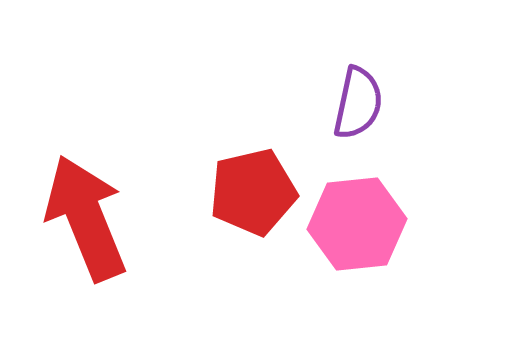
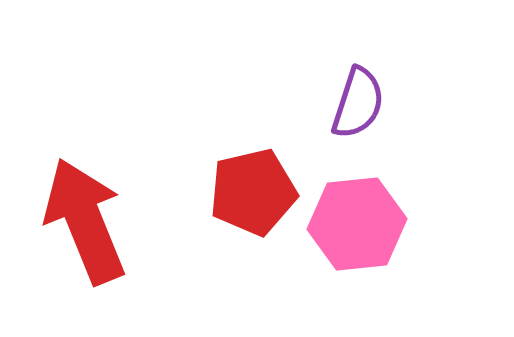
purple semicircle: rotated 6 degrees clockwise
red arrow: moved 1 px left, 3 px down
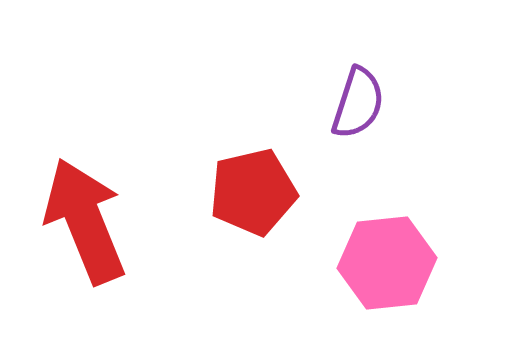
pink hexagon: moved 30 px right, 39 px down
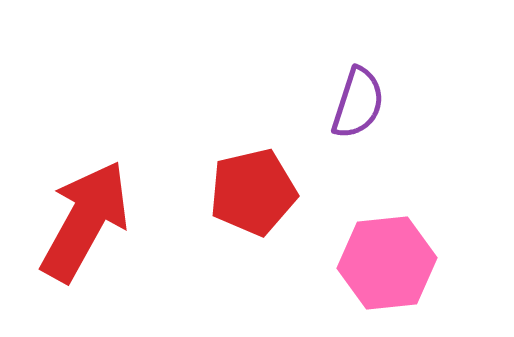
red arrow: rotated 51 degrees clockwise
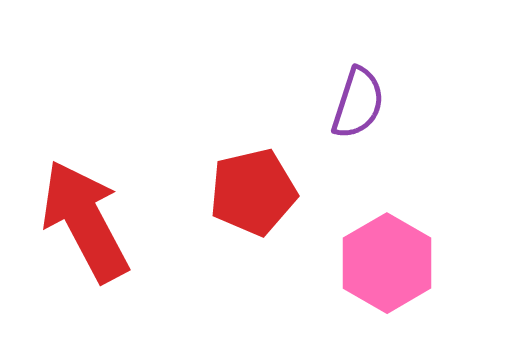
red arrow: rotated 57 degrees counterclockwise
pink hexagon: rotated 24 degrees counterclockwise
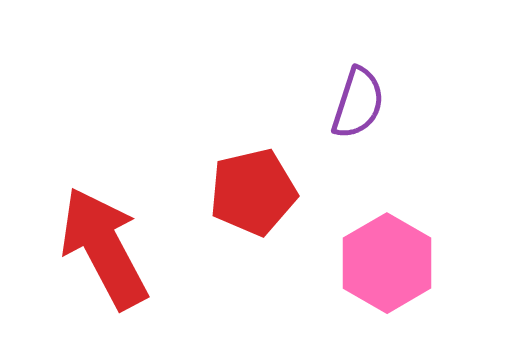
red arrow: moved 19 px right, 27 px down
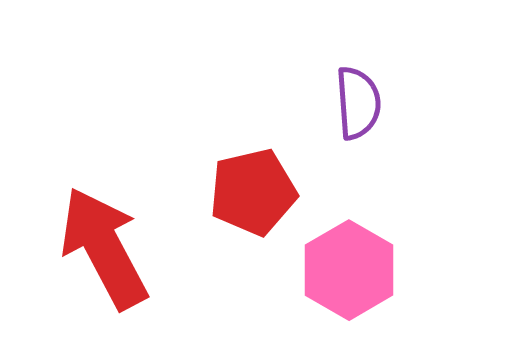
purple semicircle: rotated 22 degrees counterclockwise
pink hexagon: moved 38 px left, 7 px down
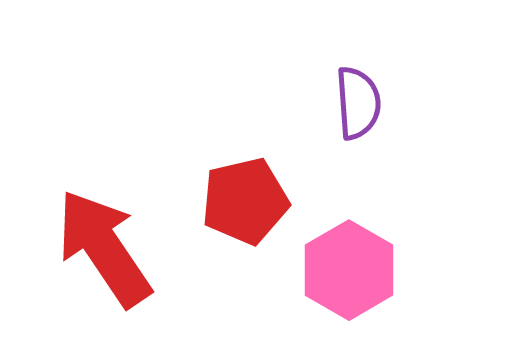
red pentagon: moved 8 px left, 9 px down
red arrow: rotated 6 degrees counterclockwise
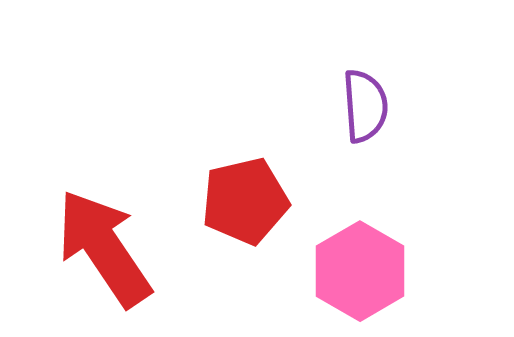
purple semicircle: moved 7 px right, 3 px down
pink hexagon: moved 11 px right, 1 px down
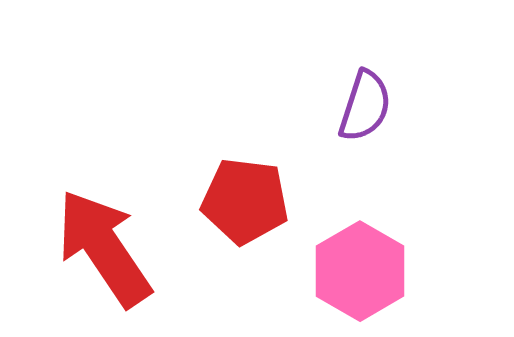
purple semicircle: rotated 22 degrees clockwise
red pentagon: rotated 20 degrees clockwise
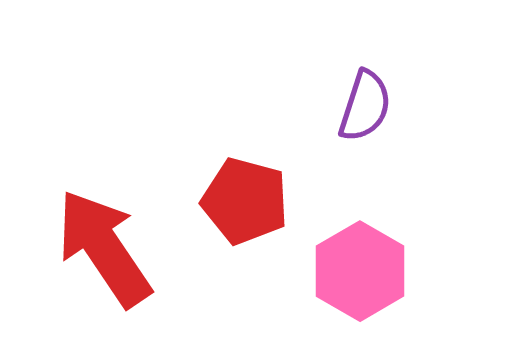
red pentagon: rotated 8 degrees clockwise
